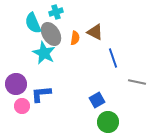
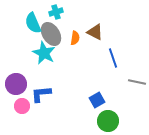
green circle: moved 1 px up
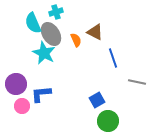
orange semicircle: moved 1 px right, 2 px down; rotated 32 degrees counterclockwise
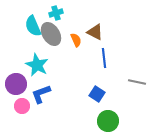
cyan cross: moved 1 px down
cyan semicircle: moved 3 px down
cyan star: moved 7 px left, 12 px down
blue line: moved 9 px left; rotated 12 degrees clockwise
blue L-shape: rotated 15 degrees counterclockwise
blue square: moved 6 px up; rotated 28 degrees counterclockwise
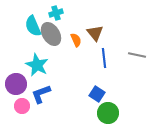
brown triangle: moved 1 px down; rotated 24 degrees clockwise
gray line: moved 27 px up
green circle: moved 8 px up
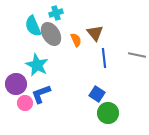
pink circle: moved 3 px right, 3 px up
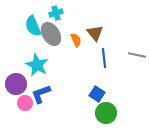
green circle: moved 2 px left
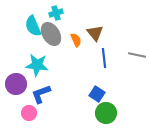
cyan star: rotated 20 degrees counterclockwise
pink circle: moved 4 px right, 10 px down
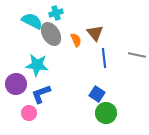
cyan semicircle: moved 1 px left, 5 px up; rotated 140 degrees clockwise
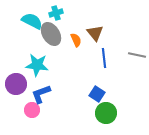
pink circle: moved 3 px right, 3 px up
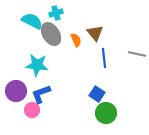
gray line: moved 1 px up
purple circle: moved 7 px down
